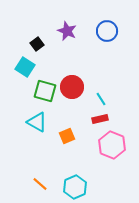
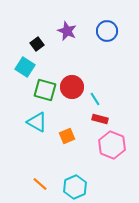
green square: moved 1 px up
cyan line: moved 6 px left
red rectangle: rotated 28 degrees clockwise
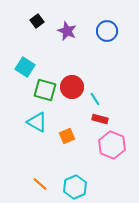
black square: moved 23 px up
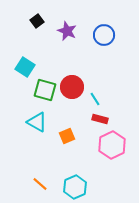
blue circle: moved 3 px left, 4 px down
pink hexagon: rotated 12 degrees clockwise
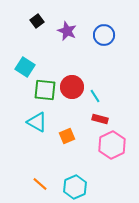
green square: rotated 10 degrees counterclockwise
cyan line: moved 3 px up
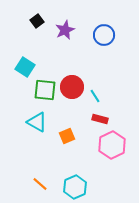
purple star: moved 2 px left, 1 px up; rotated 24 degrees clockwise
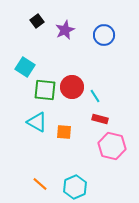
orange square: moved 3 px left, 4 px up; rotated 28 degrees clockwise
pink hexagon: moved 1 px down; rotated 20 degrees counterclockwise
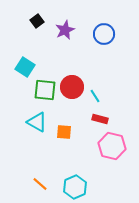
blue circle: moved 1 px up
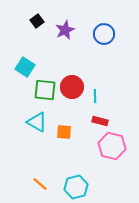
cyan line: rotated 32 degrees clockwise
red rectangle: moved 2 px down
cyan hexagon: moved 1 px right; rotated 10 degrees clockwise
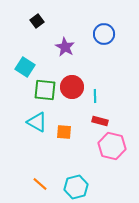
purple star: moved 17 px down; rotated 18 degrees counterclockwise
